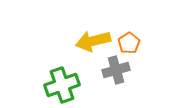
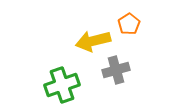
orange pentagon: moved 19 px up
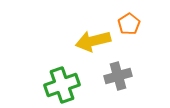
gray cross: moved 2 px right, 6 px down
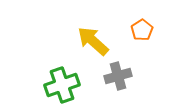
orange pentagon: moved 13 px right, 6 px down
yellow arrow: rotated 56 degrees clockwise
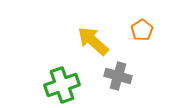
gray cross: rotated 32 degrees clockwise
